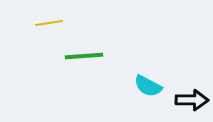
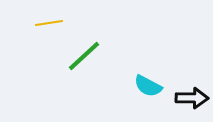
green line: rotated 39 degrees counterclockwise
black arrow: moved 2 px up
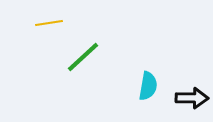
green line: moved 1 px left, 1 px down
cyan semicircle: rotated 108 degrees counterclockwise
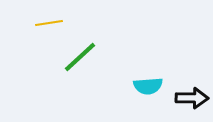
green line: moved 3 px left
cyan semicircle: rotated 76 degrees clockwise
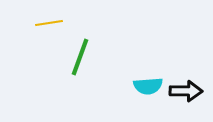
green line: rotated 27 degrees counterclockwise
black arrow: moved 6 px left, 7 px up
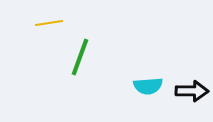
black arrow: moved 6 px right
